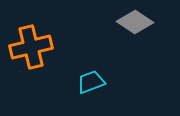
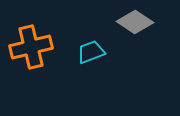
cyan trapezoid: moved 30 px up
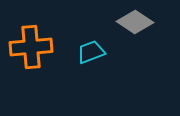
orange cross: rotated 9 degrees clockwise
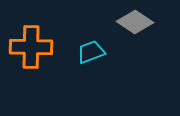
orange cross: rotated 6 degrees clockwise
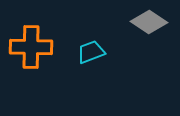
gray diamond: moved 14 px right
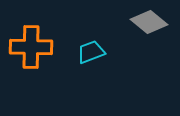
gray diamond: rotated 6 degrees clockwise
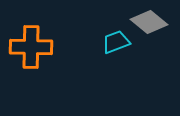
cyan trapezoid: moved 25 px right, 10 px up
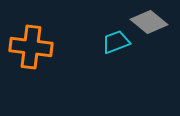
orange cross: rotated 6 degrees clockwise
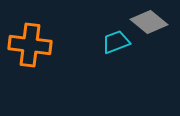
orange cross: moved 1 px left, 2 px up
